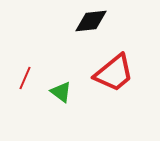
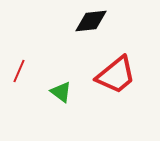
red trapezoid: moved 2 px right, 2 px down
red line: moved 6 px left, 7 px up
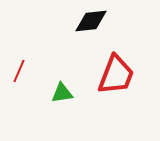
red trapezoid: rotated 30 degrees counterclockwise
green triangle: moved 1 px right, 1 px down; rotated 45 degrees counterclockwise
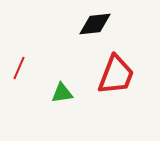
black diamond: moved 4 px right, 3 px down
red line: moved 3 px up
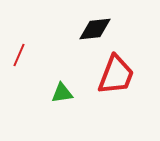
black diamond: moved 5 px down
red line: moved 13 px up
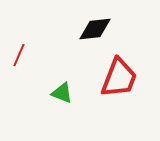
red trapezoid: moved 3 px right, 3 px down
green triangle: rotated 30 degrees clockwise
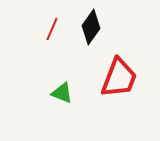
black diamond: moved 4 px left, 2 px up; rotated 48 degrees counterclockwise
red line: moved 33 px right, 26 px up
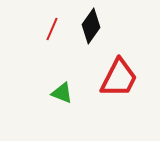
black diamond: moved 1 px up
red trapezoid: rotated 6 degrees clockwise
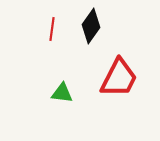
red line: rotated 15 degrees counterclockwise
green triangle: rotated 15 degrees counterclockwise
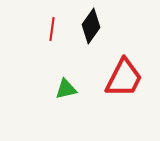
red trapezoid: moved 5 px right
green triangle: moved 4 px right, 4 px up; rotated 20 degrees counterclockwise
